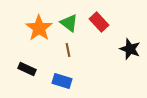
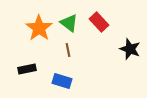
black rectangle: rotated 36 degrees counterclockwise
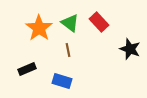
green triangle: moved 1 px right
black rectangle: rotated 12 degrees counterclockwise
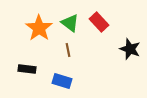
black rectangle: rotated 30 degrees clockwise
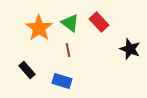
black rectangle: moved 1 px down; rotated 42 degrees clockwise
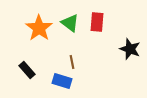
red rectangle: moved 2 px left; rotated 48 degrees clockwise
brown line: moved 4 px right, 12 px down
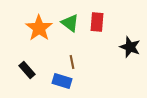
black star: moved 2 px up
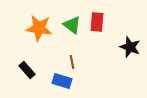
green triangle: moved 2 px right, 2 px down
orange star: rotated 28 degrees counterclockwise
